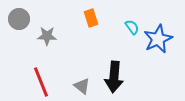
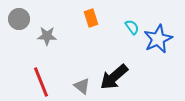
black arrow: rotated 44 degrees clockwise
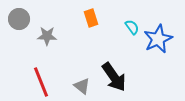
black arrow: rotated 84 degrees counterclockwise
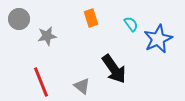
cyan semicircle: moved 1 px left, 3 px up
gray star: rotated 12 degrees counterclockwise
black arrow: moved 8 px up
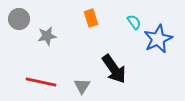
cyan semicircle: moved 3 px right, 2 px up
red line: rotated 56 degrees counterclockwise
gray triangle: rotated 24 degrees clockwise
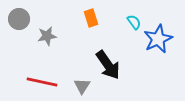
black arrow: moved 6 px left, 4 px up
red line: moved 1 px right
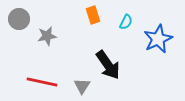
orange rectangle: moved 2 px right, 3 px up
cyan semicircle: moved 8 px left; rotated 63 degrees clockwise
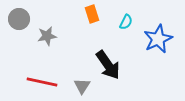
orange rectangle: moved 1 px left, 1 px up
